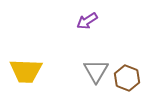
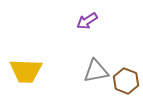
gray triangle: rotated 48 degrees clockwise
brown hexagon: moved 1 px left, 3 px down
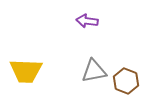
purple arrow: rotated 40 degrees clockwise
gray triangle: moved 2 px left
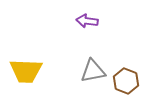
gray triangle: moved 1 px left
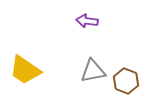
yellow trapezoid: moved 1 px left, 1 px up; rotated 32 degrees clockwise
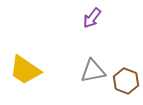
purple arrow: moved 5 px right, 3 px up; rotated 60 degrees counterclockwise
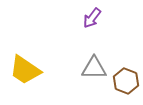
gray triangle: moved 1 px right, 3 px up; rotated 12 degrees clockwise
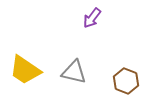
gray triangle: moved 20 px left, 4 px down; rotated 12 degrees clockwise
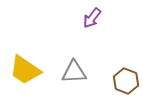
gray triangle: rotated 16 degrees counterclockwise
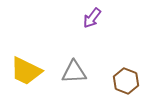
yellow trapezoid: moved 1 px right, 1 px down; rotated 8 degrees counterclockwise
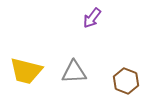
yellow trapezoid: rotated 12 degrees counterclockwise
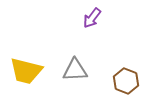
gray triangle: moved 1 px right, 2 px up
